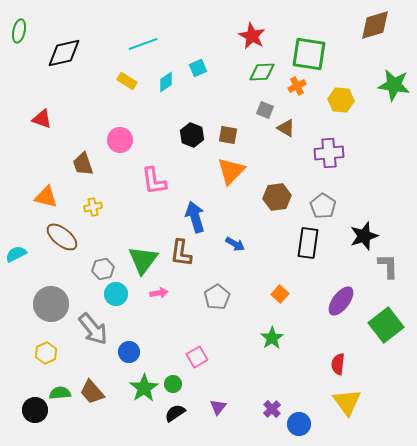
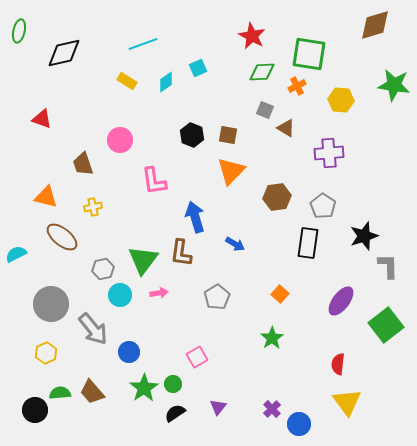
cyan circle at (116, 294): moved 4 px right, 1 px down
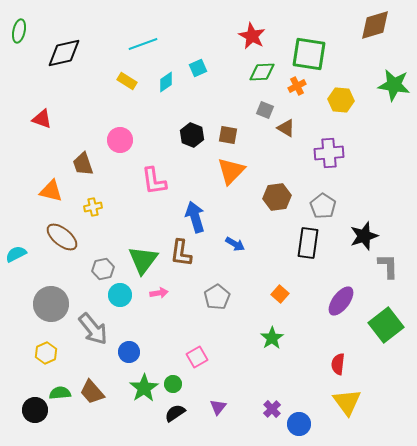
orange triangle at (46, 197): moved 5 px right, 6 px up
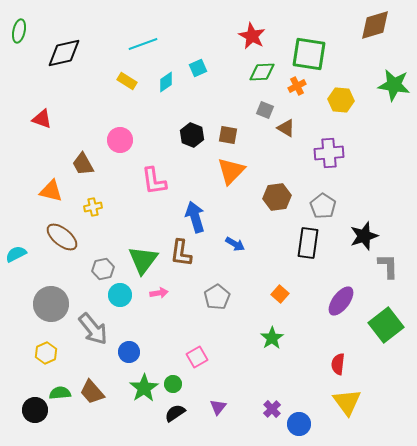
brown trapezoid at (83, 164): rotated 10 degrees counterclockwise
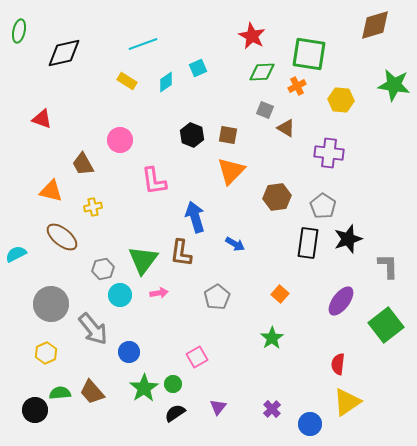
purple cross at (329, 153): rotated 12 degrees clockwise
black star at (364, 236): moved 16 px left, 3 px down
yellow triangle at (347, 402): rotated 32 degrees clockwise
blue circle at (299, 424): moved 11 px right
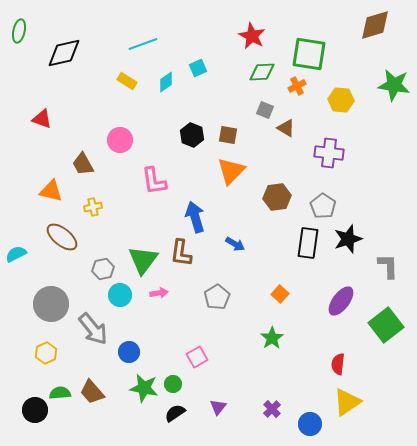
green star at (144, 388): rotated 28 degrees counterclockwise
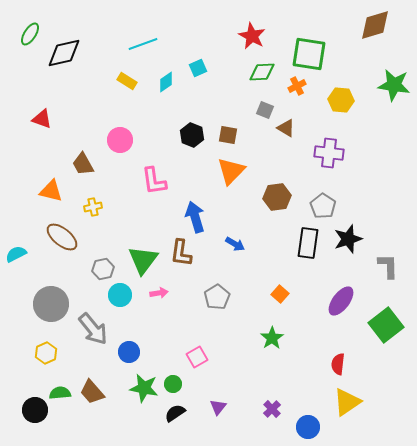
green ellipse at (19, 31): moved 11 px right, 3 px down; rotated 20 degrees clockwise
blue circle at (310, 424): moved 2 px left, 3 px down
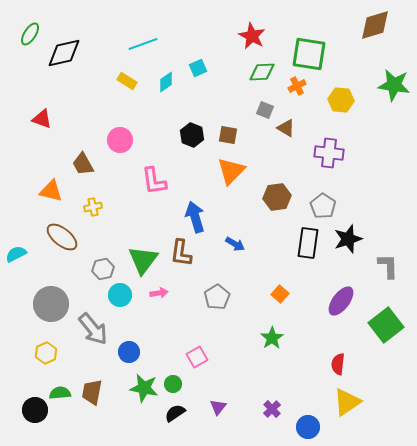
brown trapezoid at (92, 392): rotated 52 degrees clockwise
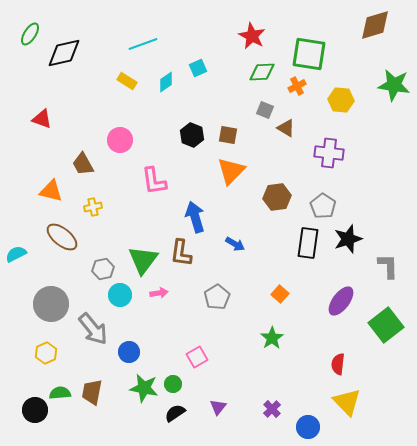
yellow triangle at (347, 402): rotated 40 degrees counterclockwise
